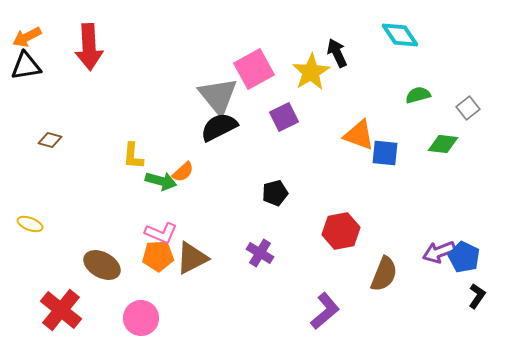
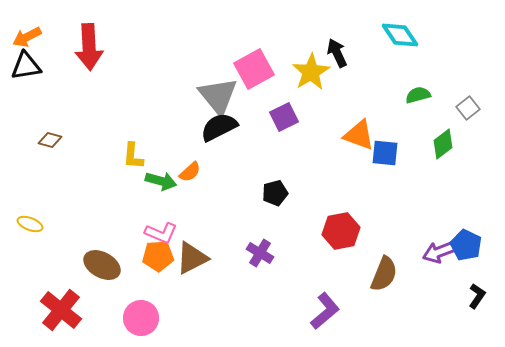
green diamond: rotated 44 degrees counterclockwise
orange semicircle: moved 7 px right
blue pentagon: moved 2 px right, 12 px up
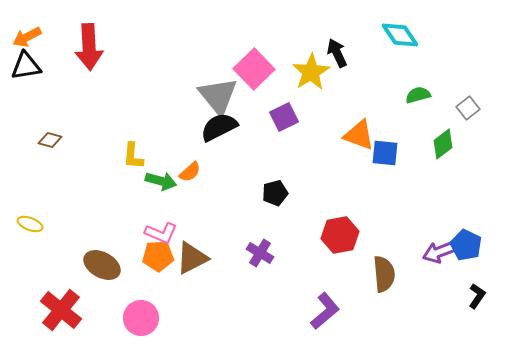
pink square: rotated 15 degrees counterclockwise
red hexagon: moved 1 px left, 4 px down
brown semicircle: rotated 27 degrees counterclockwise
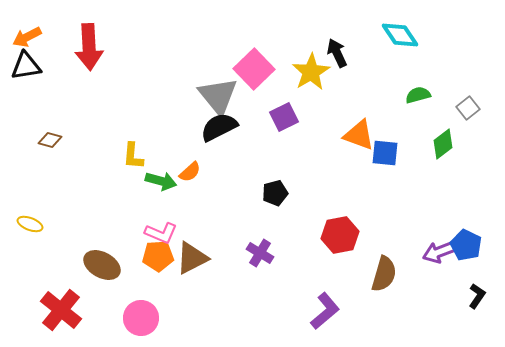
brown semicircle: rotated 21 degrees clockwise
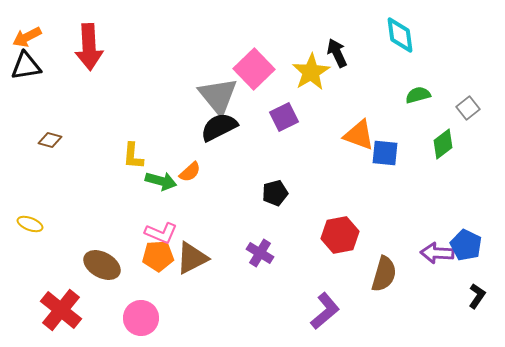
cyan diamond: rotated 27 degrees clockwise
purple arrow: moved 2 px left, 1 px down; rotated 24 degrees clockwise
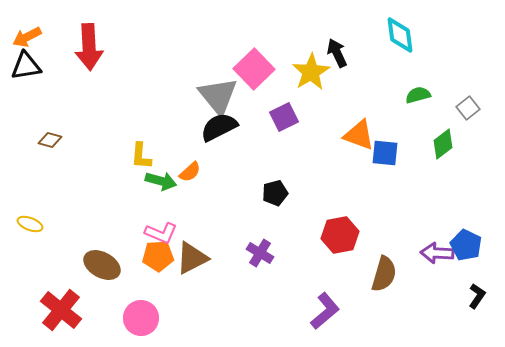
yellow L-shape: moved 8 px right
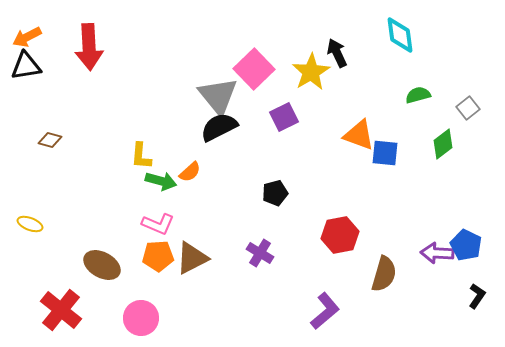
pink L-shape: moved 3 px left, 9 px up
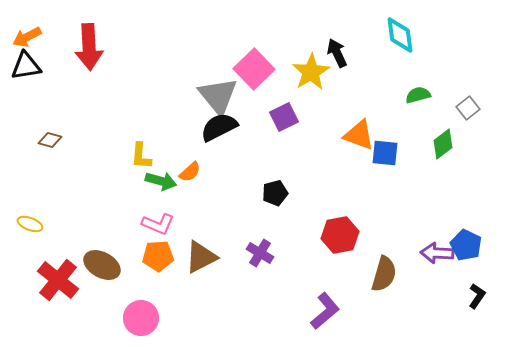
brown triangle: moved 9 px right, 1 px up
red cross: moved 3 px left, 30 px up
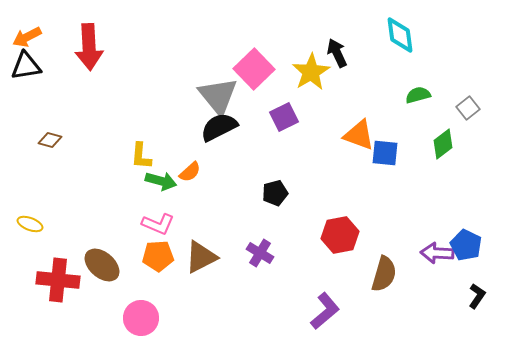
brown ellipse: rotated 12 degrees clockwise
red cross: rotated 33 degrees counterclockwise
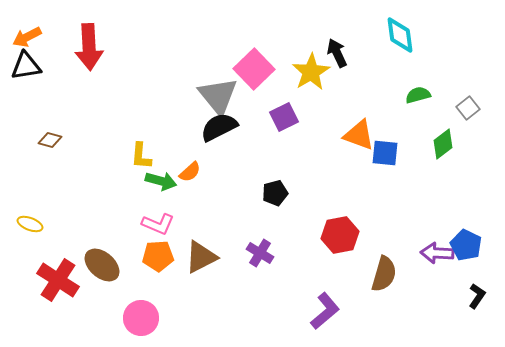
red cross: rotated 27 degrees clockwise
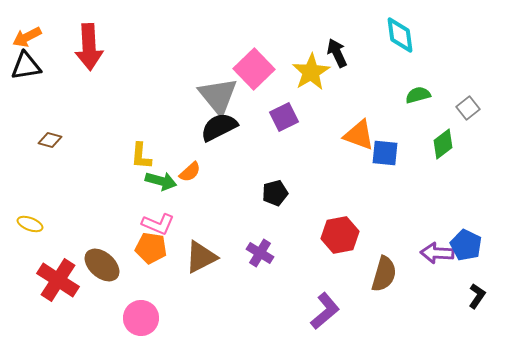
orange pentagon: moved 7 px left, 8 px up; rotated 12 degrees clockwise
